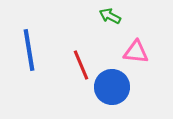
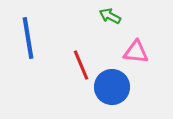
blue line: moved 1 px left, 12 px up
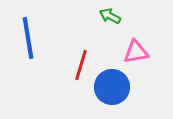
pink triangle: rotated 16 degrees counterclockwise
red line: rotated 40 degrees clockwise
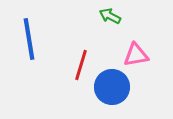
blue line: moved 1 px right, 1 px down
pink triangle: moved 3 px down
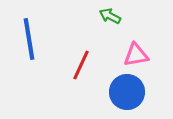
red line: rotated 8 degrees clockwise
blue circle: moved 15 px right, 5 px down
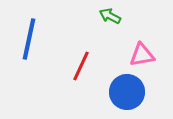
blue line: rotated 21 degrees clockwise
pink triangle: moved 6 px right
red line: moved 1 px down
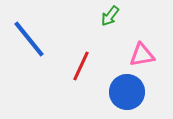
green arrow: rotated 80 degrees counterclockwise
blue line: rotated 51 degrees counterclockwise
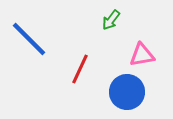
green arrow: moved 1 px right, 4 px down
blue line: rotated 6 degrees counterclockwise
red line: moved 1 px left, 3 px down
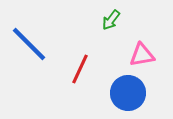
blue line: moved 5 px down
blue circle: moved 1 px right, 1 px down
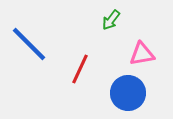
pink triangle: moved 1 px up
